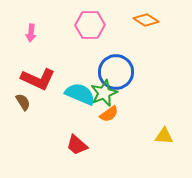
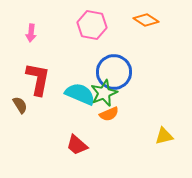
pink hexagon: moved 2 px right; rotated 12 degrees clockwise
blue circle: moved 2 px left
red L-shape: rotated 104 degrees counterclockwise
brown semicircle: moved 3 px left, 3 px down
orange semicircle: rotated 12 degrees clockwise
yellow triangle: rotated 18 degrees counterclockwise
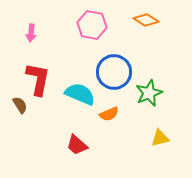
green star: moved 45 px right
yellow triangle: moved 4 px left, 2 px down
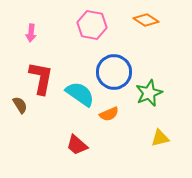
red L-shape: moved 3 px right, 1 px up
cyan semicircle: rotated 12 degrees clockwise
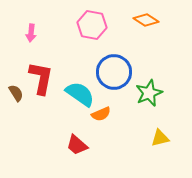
brown semicircle: moved 4 px left, 12 px up
orange semicircle: moved 8 px left
